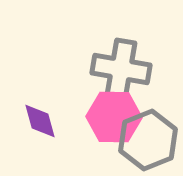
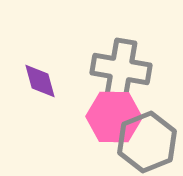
purple diamond: moved 40 px up
gray hexagon: moved 1 px left, 2 px down
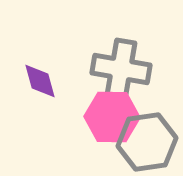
pink hexagon: moved 2 px left
gray hexagon: rotated 14 degrees clockwise
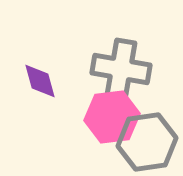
pink hexagon: rotated 8 degrees counterclockwise
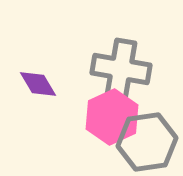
purple diamond: moved 2 px left, 3 px down; rotated 15 degrees counterclockwise
pink hexagon: rotated 18 degrees counterclockwise
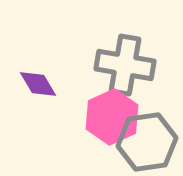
gray cross: moved 4 px right, 4 px up
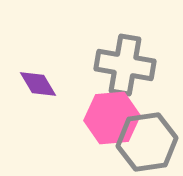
pink hexagon: moved 1 px down; rotated 20 degrees clockwise
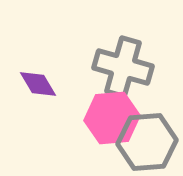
gray cross: moved 2 px left, 2 px down; rotated 6 degrees clockwise
gray hexagon: rotated 4 degrees clockwise
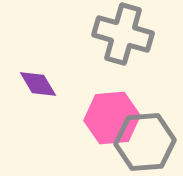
gray cross: moved 33 px up
gray hexagon: moved 2 px left
